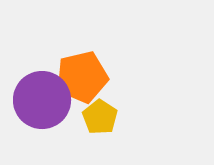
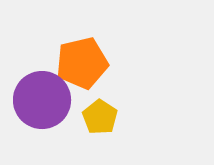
orange pentagon: moved 14 px up
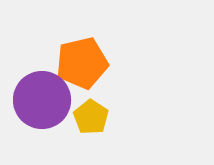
yellow pentagon: moved 9 px left
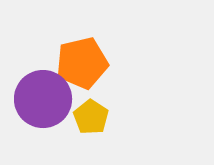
purple circle: moved 1 px right, 1 px up
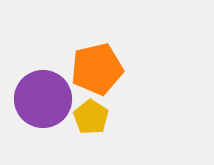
orange pentagon: moved 15 px right, 6 px down
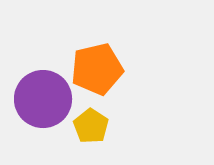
yellow pentagon: moved 9 px down
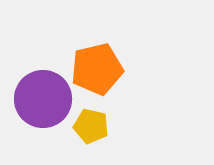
yellow pentagon: rotated 20 degrees counterclockwise
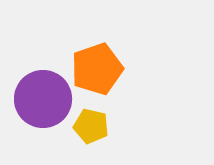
orange pentagon: rotated 6 degrees counterclockwise
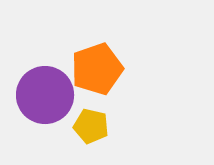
purple circle: moved 2 px right, 4 px up
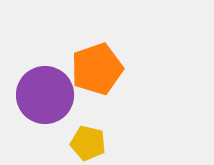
yellow pentagon: moved 3 px left, 17 px down
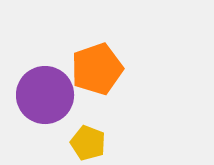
yellow pentagon: rotated 8 degrees clockwise
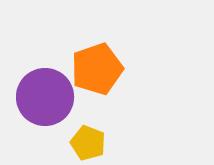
purple circle: moved 2 px down
